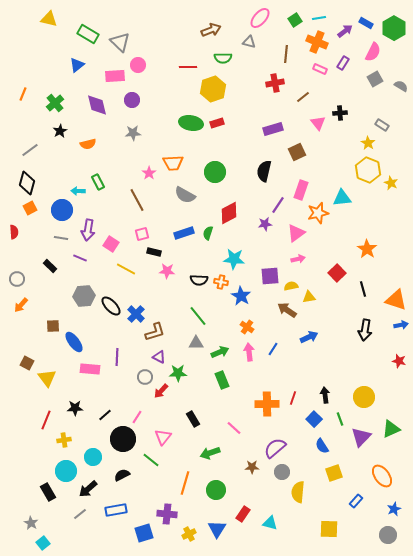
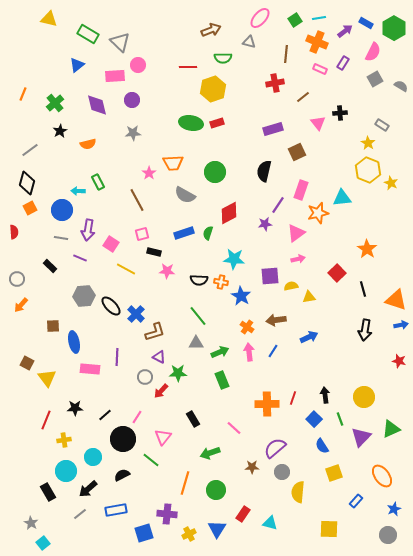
brown arrow at (287, 310): moved 11 px left, 10 px down; rotated 42 degrees counterclockwise
blue ellipse at (74, 342): rotated 25 degrees clockwise
blue line at (273, 349): moved 2 px down
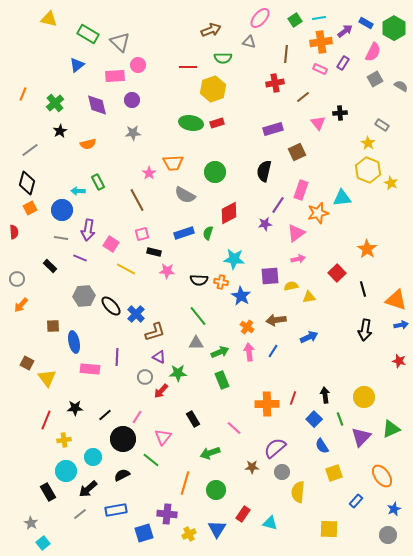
orange cross at (317, 42): moved 4 px right; rotated 30 degrees counterclockwise
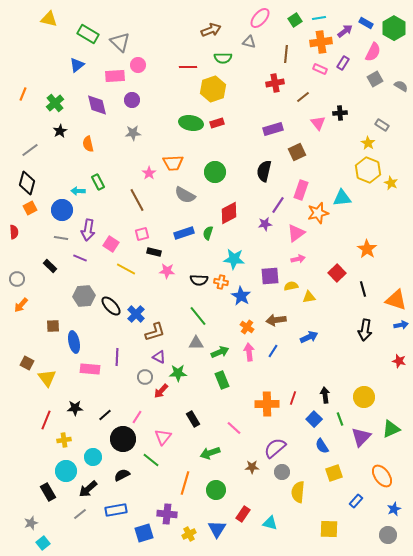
orange semicircle at (88, 144): rotated 91 degrees clockwise
gray star at (31, 523): rotated 24 degrees clockwise
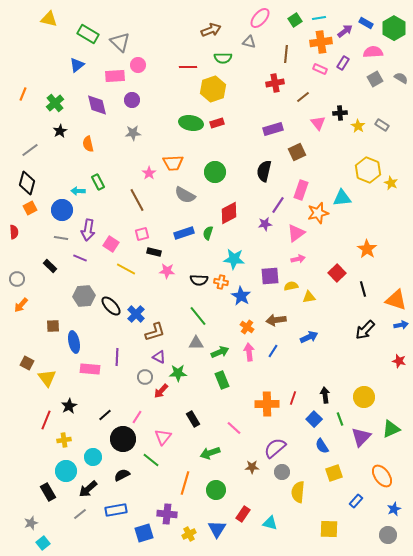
pink semicircle at (373, 52): rotated 120 degrees counterclockwise
gray semicircle at (401, 86): moved 8 px up
yellow star at (368, 143): moved 10 px left, 17 px up
black arrow at (365, 330): rotated 35 degrees clockwise
black star at (75, 408): moved 6 px left, 2 px up; rotated 28 degrees counterclockwise
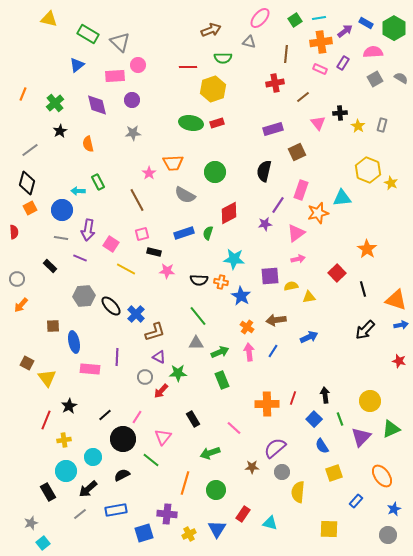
gray rectangle at (382, 125): rotated 72 degrees clockwise
yellow circle at (364, 397): moved 6 px right, 4 px down
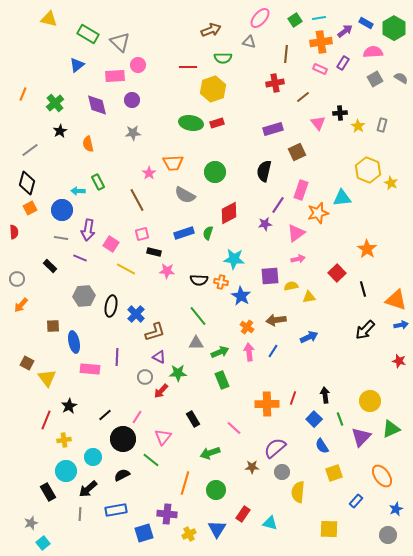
black ellipse at (111, 306): rotated 55 degrees clockwise
blue star at (394, 509): moved 2 px right
gray line at (80, 514): rotated 48 degrees counterclockwise
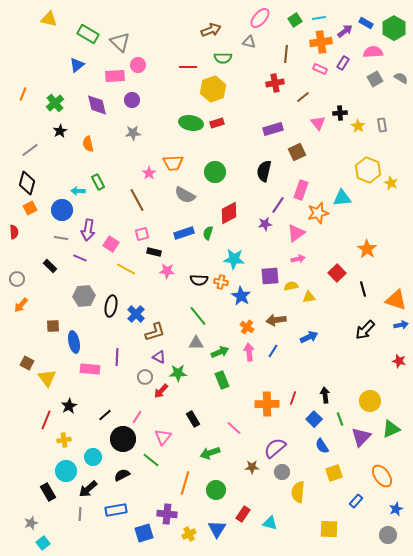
gray rectangle at (382, 125): rotated 24 degrees counterclockwise
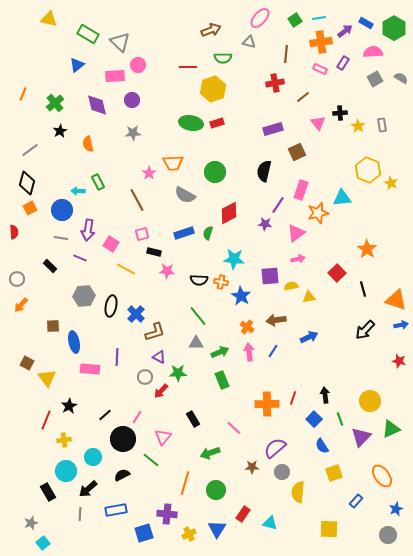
purple star at (265, 224): rotated 16 degrees clockwise
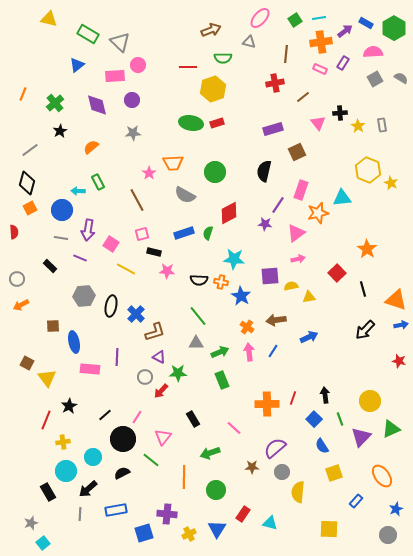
orange semicircle at (88, 144): moved 3 px right, 3 px down; rotated 63 degrees clockwise
orange arrow at (21, 305): rotated 21 degrees clockwise
yellow cross at (64, 440): moved 1 px left, 2 px down
black semicircle at (122, 475): moved 2 px up
orange line at (185, 483): moved 1 px left, 6 px up; rotated 15 degrees counterclockwise
